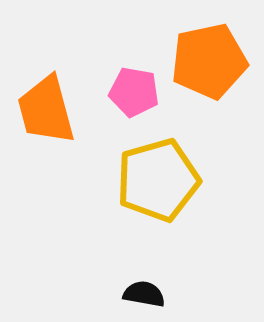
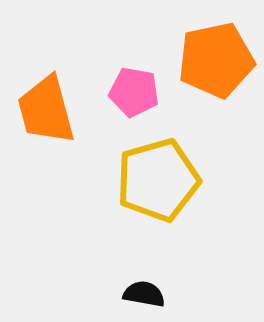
orange pentagon: moved 7 px right, 1 px up
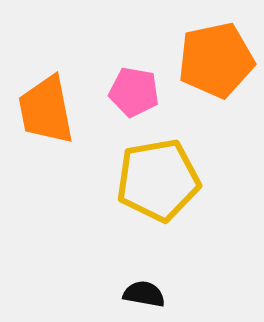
orange trapezoid: rotated 4 degrees clockwise
yellow pentagon: rotated 6 degrees clockwise
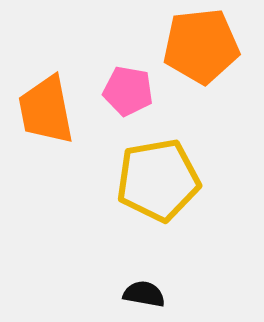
orange pentagon: moved 15 px left, 14 px up; rotated 6 degrees clockwise
pink pentagon: moved 6 px left, 1 px up
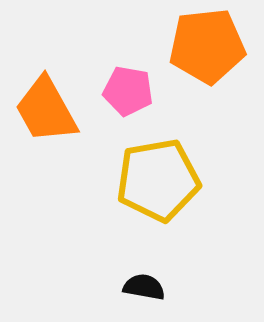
orange pentagon: moved 6 px right
orange trapezoid: rotated 18 degrees counterclockwise
black semicircle: moved 7 px up
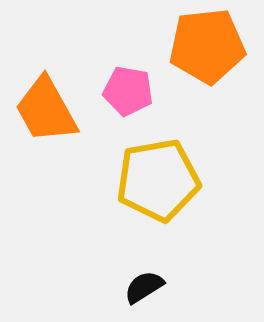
black semicircle: rotated 42 degrees counterclockwise
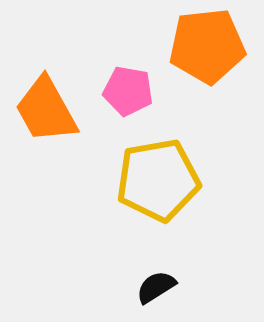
black semicircle: moved 12 px right
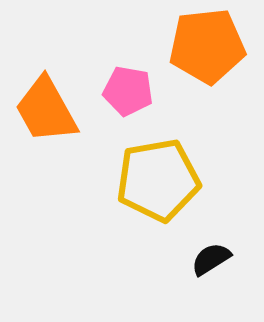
black semicircle: moved 55 px right, 28 px up
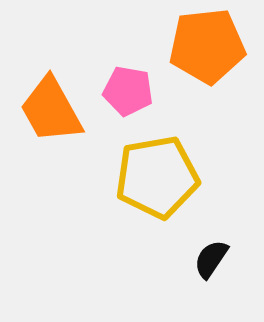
orange trapezoid: moved 5 px right
yellow pentagon: moved 1 px left, 3 px up
black semicircle: rotated 24 degrees counterclockwise
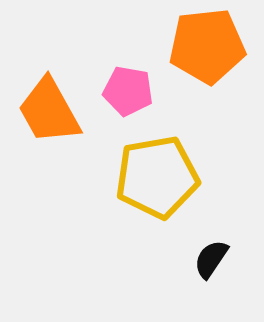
orange trapezoid: moved 2 px left, 1 px down
